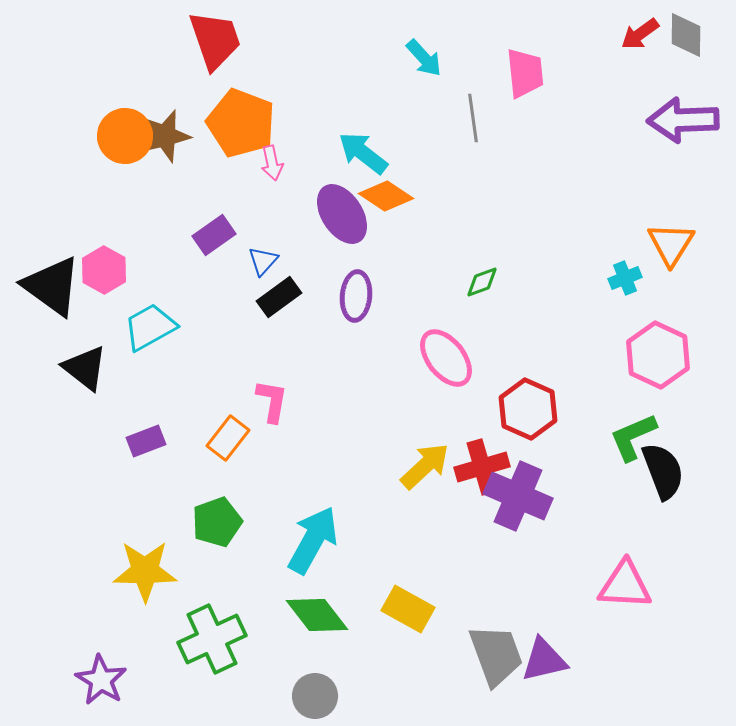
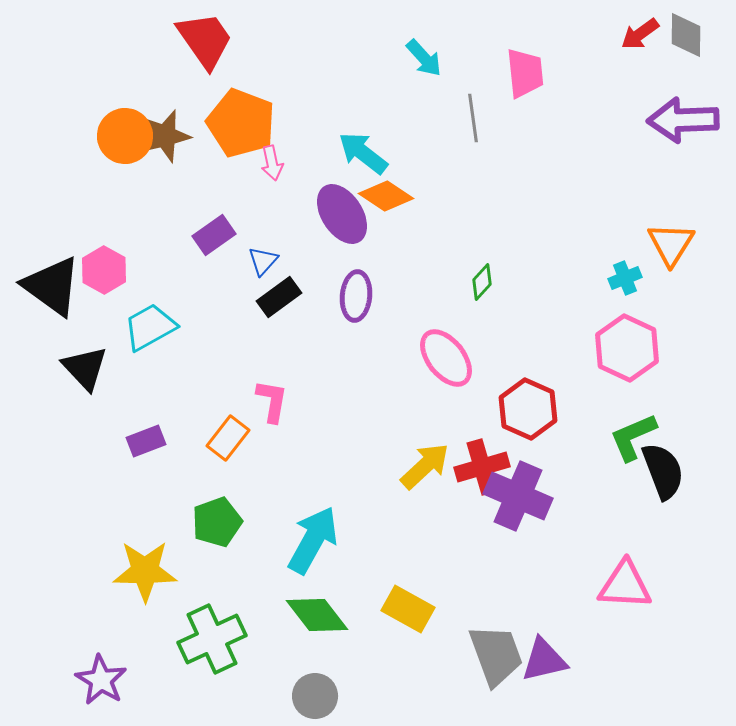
red trapezoid at (215, 40): moved 10 px left; rotated 16 degrees counterclockwise
green diamond at (482, 282): rotated 27 degrees counterclockwise
pink hexagon at (658, 355): moved 31 px left, 7 px up
black triangle at (85, 368): rotated 9 degrees clockwise
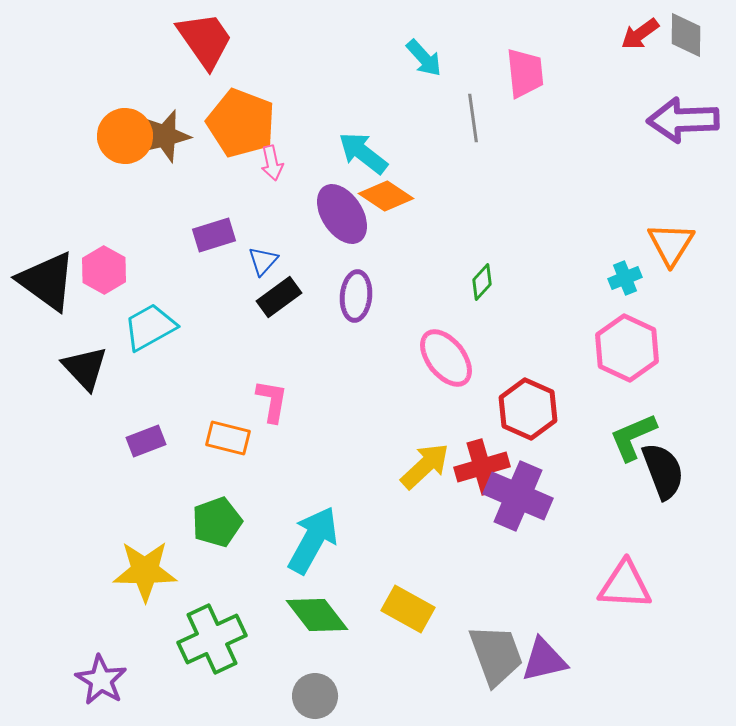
purple rectangle at (214, 235): rotated 18 degrees clockwise
black triangle at (52, 286): moved 5 px left, 5 px up
orange rectangle at (228, 438): rotated 66 degrees clockwise
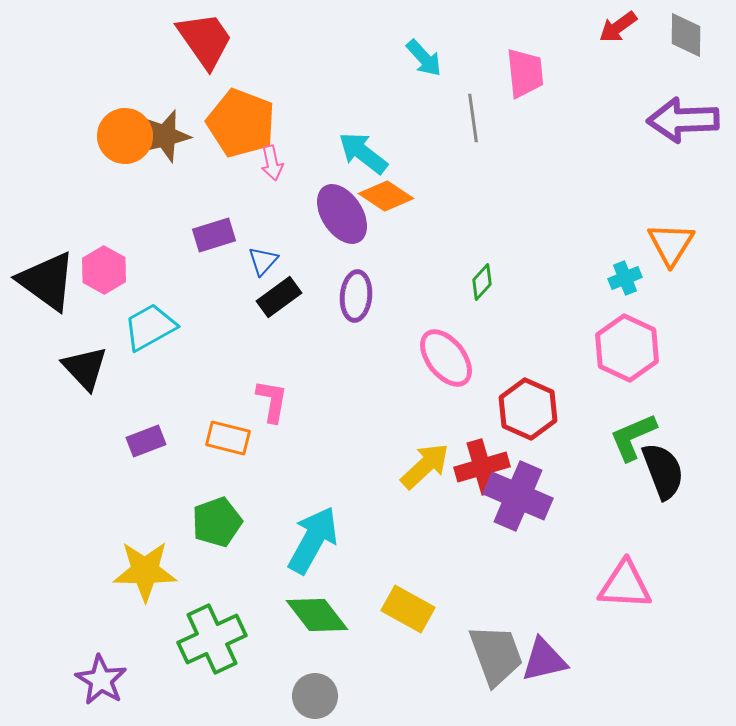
red arrow at (640, 34): moved 22 px left, 7 px up
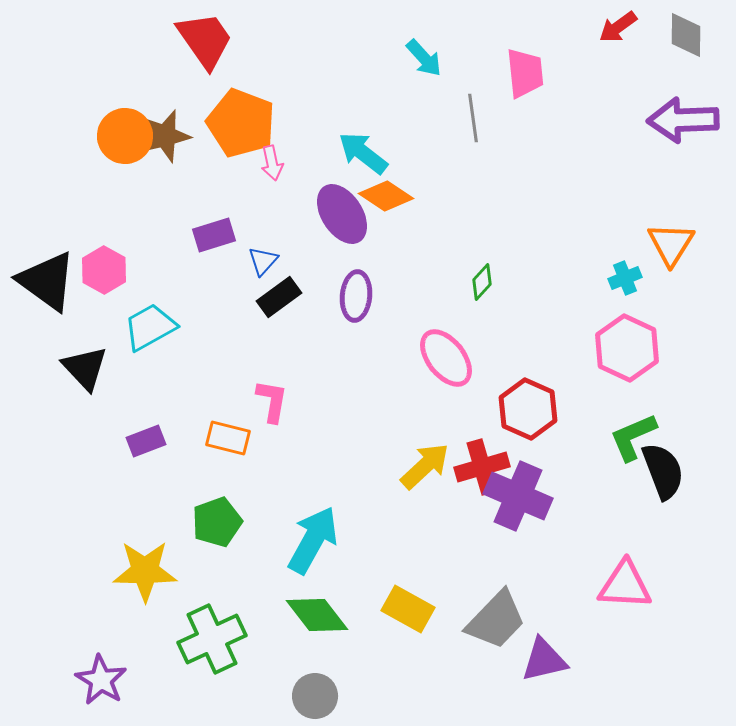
gray trapezoid at (496, 655): moved 35 px up; rotated 64 degrees clockwise
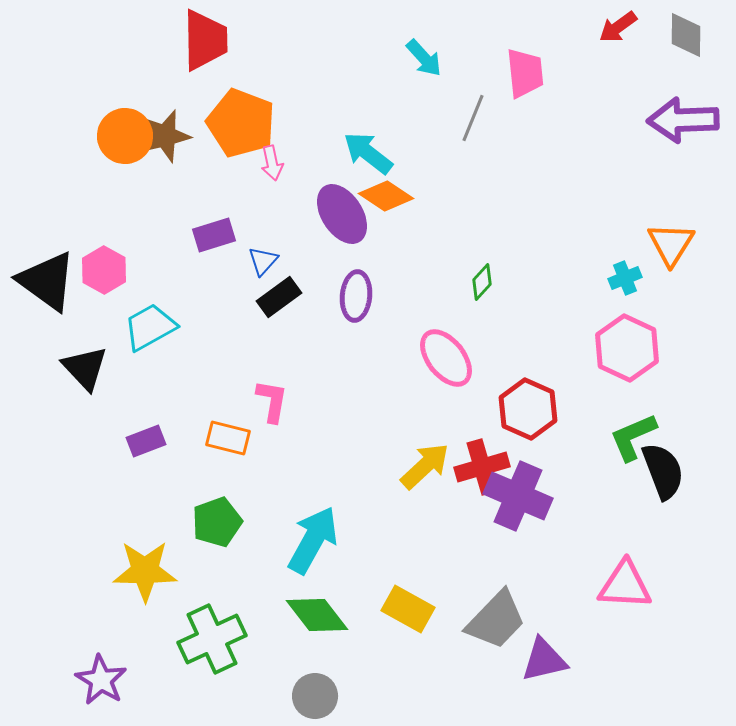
red trapezoid at (205, 40): rotated 34 degrees clockwise
gray line at (473, 118): rotated 30 degrees clockwise
cyan arrow at (363, 153): moved 5 px right
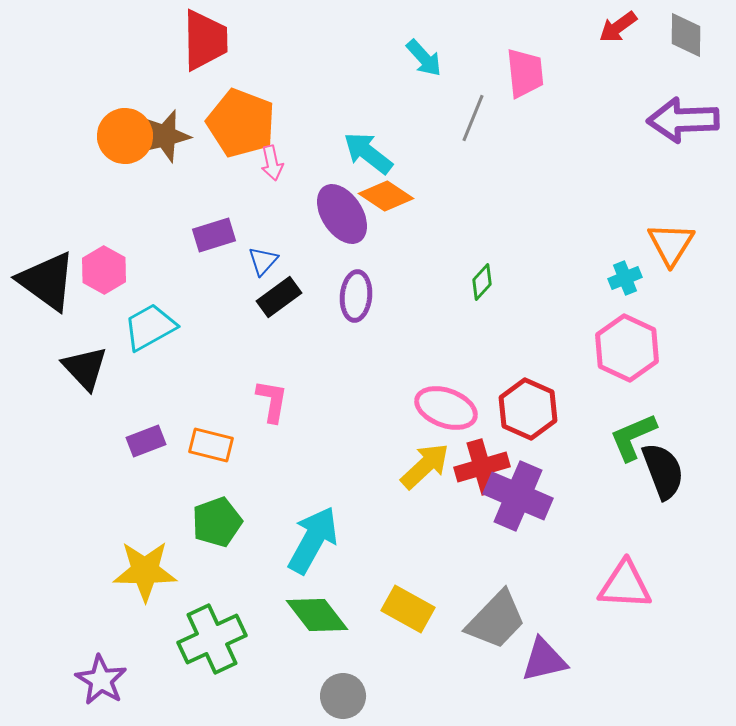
pink ellipse at (446, 358): moved 50 px down; rotated 32 degrees counterclockwise
orange rectangle at (228, 438): moved 17 px left, 7 px down
gray circle at (315, 696): moved 28 px right
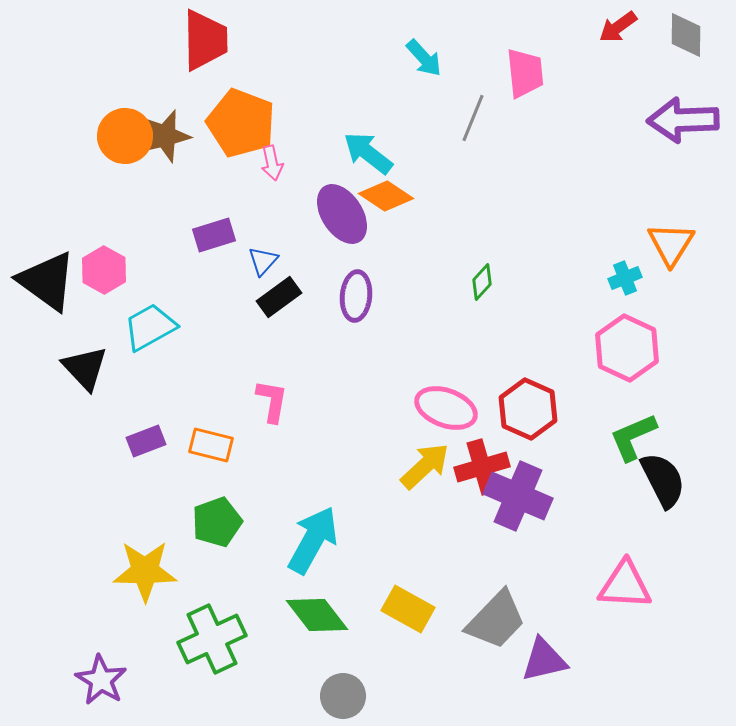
black semicircle at (663, 471): moved 9 px down; rotated 6 degrees counterclockwise
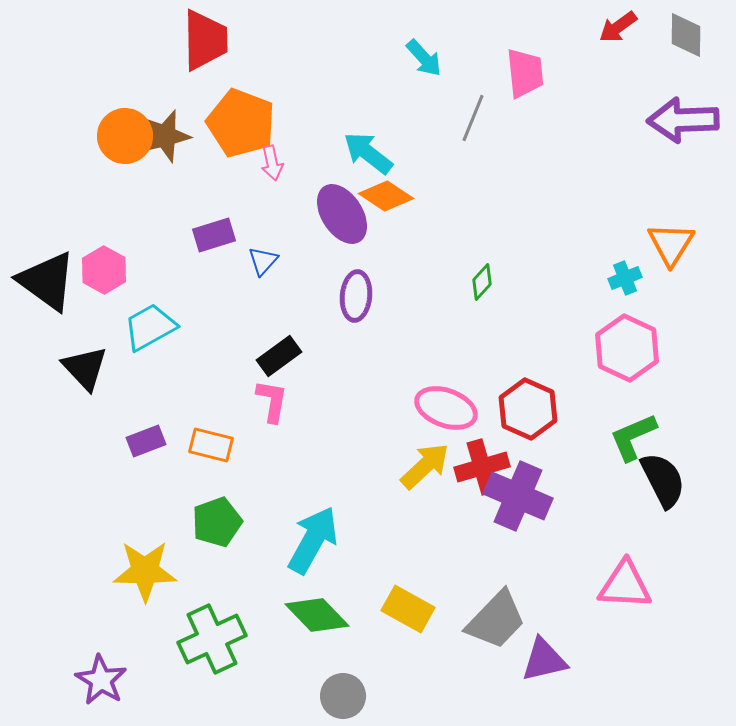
black rectangle at (279, 297): moved 59 px down
green diamond at (317, 615): rotated 6 degrees counterclockwise
